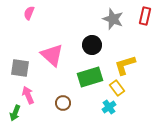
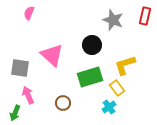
gray star: moved 1 px down
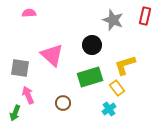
pink semicircle: rotated 64 degrees clockwise
cyan cross: moved 2 px down
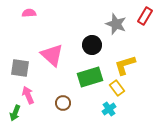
red rectangle: rotated 18 degrees clockwise
gray star: moved 3 px right, 4 px down
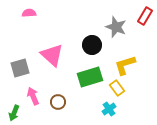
gray star: moved 3 px down
gray square: rotated 24 degrees counterclockwise
pink arrow: moved 5 px right, 1 px down
brown circle: moved 5 px left, 1 px up
green arrow: moved 1 px left
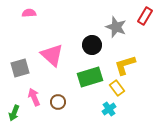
pink arrow: moved 1 px right, 1 px down
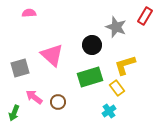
pink arrow: rotated 30 degrees counterclockwise
cyan cross: moved 2 px down
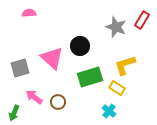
red rectangle: moved 3 px left, 4 px down
black circle: moved 12 px left, 1 px down
pink triangle: moved 3 px down
yellow rectangle: rotated 21 degrees counterclockwise
cyan cross: rotated 16 degrees counterclockwise
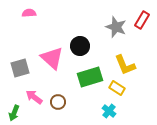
yellow L-shape: rotated 95 degrees counterclockwise
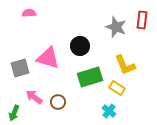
red rectangle: rotated 24 degrees counterclockwise
pink triangle: moved 4 px left; rotated 25 degrees counterclockwise
